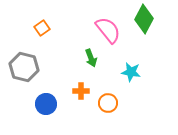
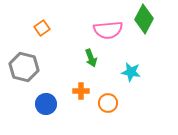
pink semicircle: rotated 124 degrees clockwise
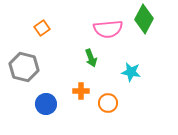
pink semicircle: moved 1 px up
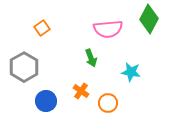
green diamond: moved 5 px right
gray hexagon: rotated 16 degrees clockwise
orange cross: rotated 35 degrees clockwise
blue circle: moved 3 px up
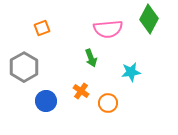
orange square: rotated 14 degrees clockwise
cyan star: rotated 18 degrees counterclockwise
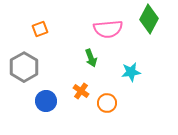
orange square: moved 2 px left, 1 px down
orange circle: moved 1 px left
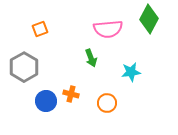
orange cross: moved 10 px left, 3 px down; rotated 21 degrees counterclockwise
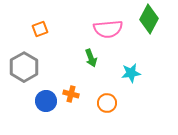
cyan star: moved 1 px down
